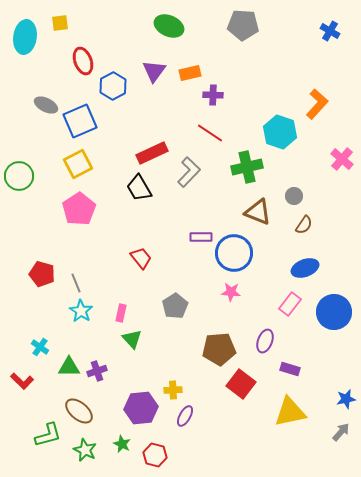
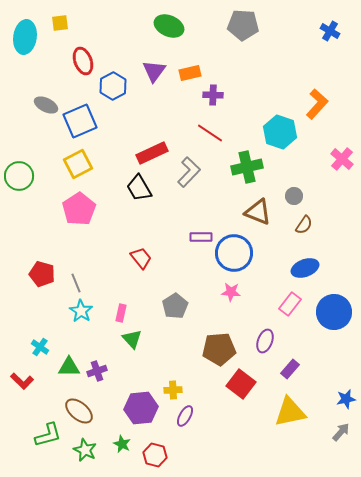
purple rectangle at (290, 369): rotated 66 degrees counterclockwise
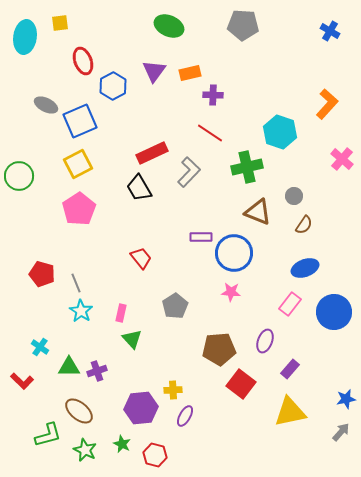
orange L-shape at (317, 104): moved 10 px right
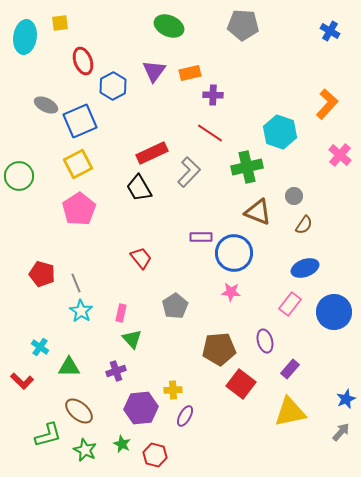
pink cross at (342, 159): moved 2 px left, 4 px up
purple ellipse at (265, 341): rotated 35 degrees counterclockwise
purple cross at (97, 371): moved 19 px right
blue star at (346, 399): rotated 12 degrees counterclockwise
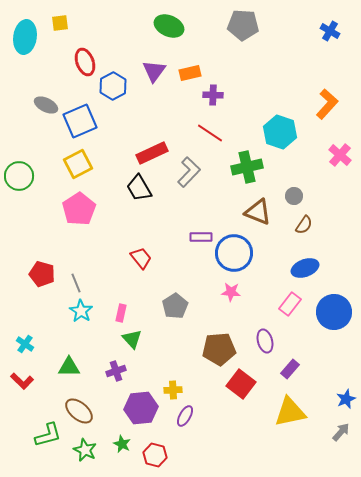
red ellipse at (83, 61): moved 2 px right, 1 px down
cyan cross at (40, 347): moved 15 px left, 3 px up
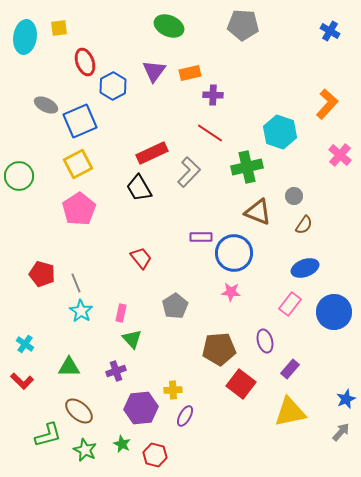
yellow square at (60, 23): moved 1 px left, 5 px down
